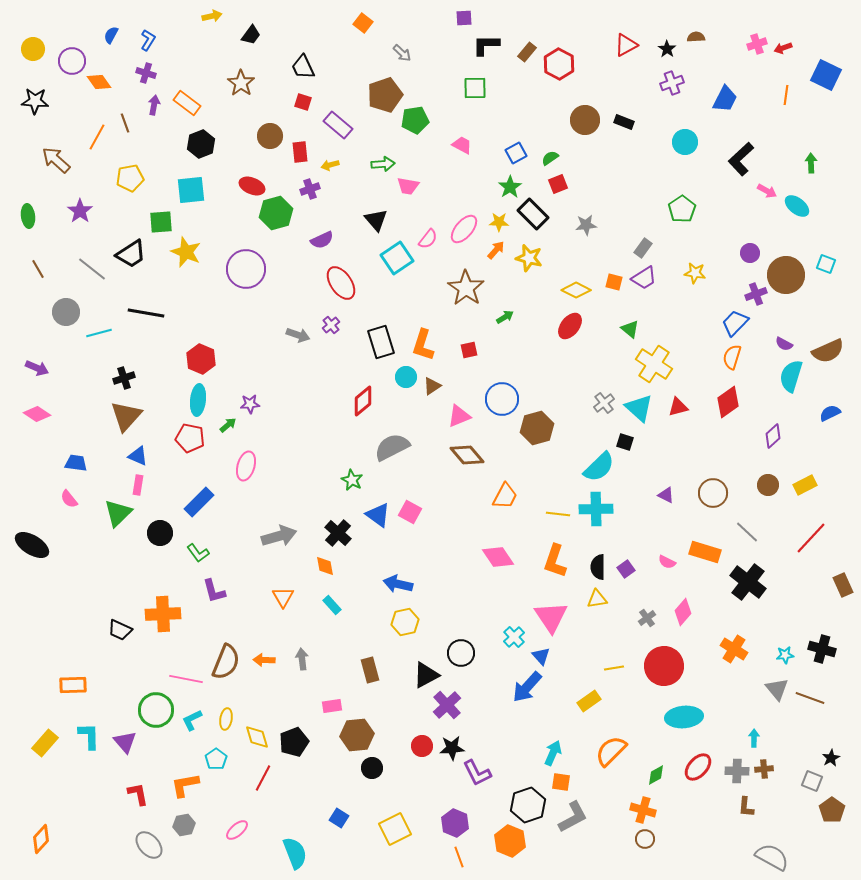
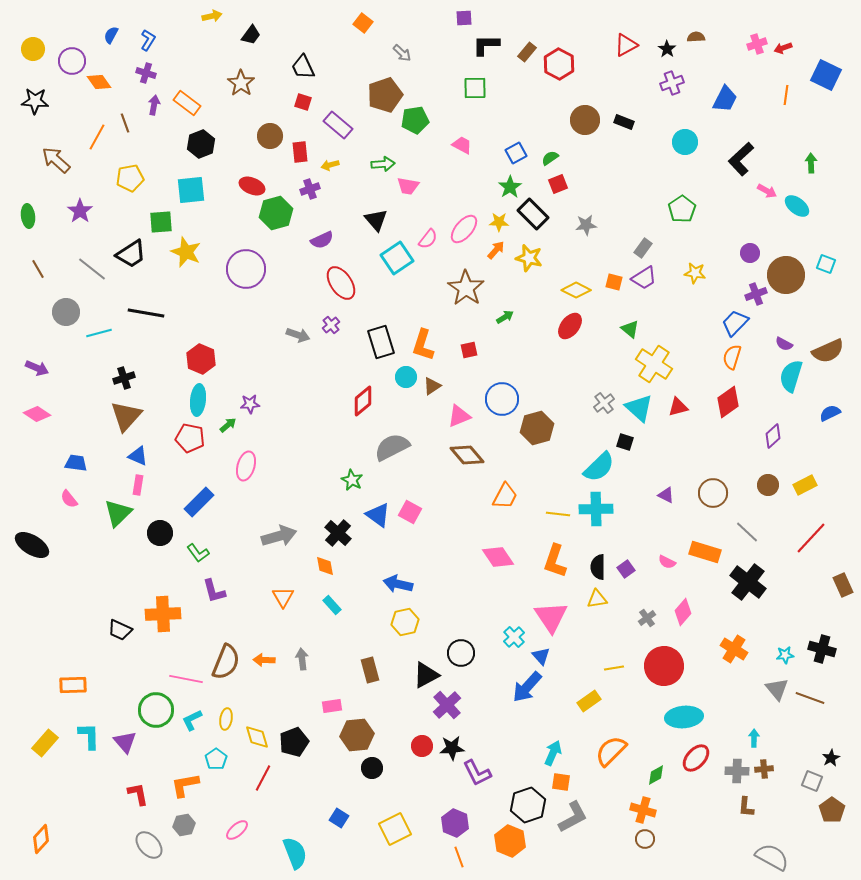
red ellipse at (698, 767): moved 2 px left, 9 px up
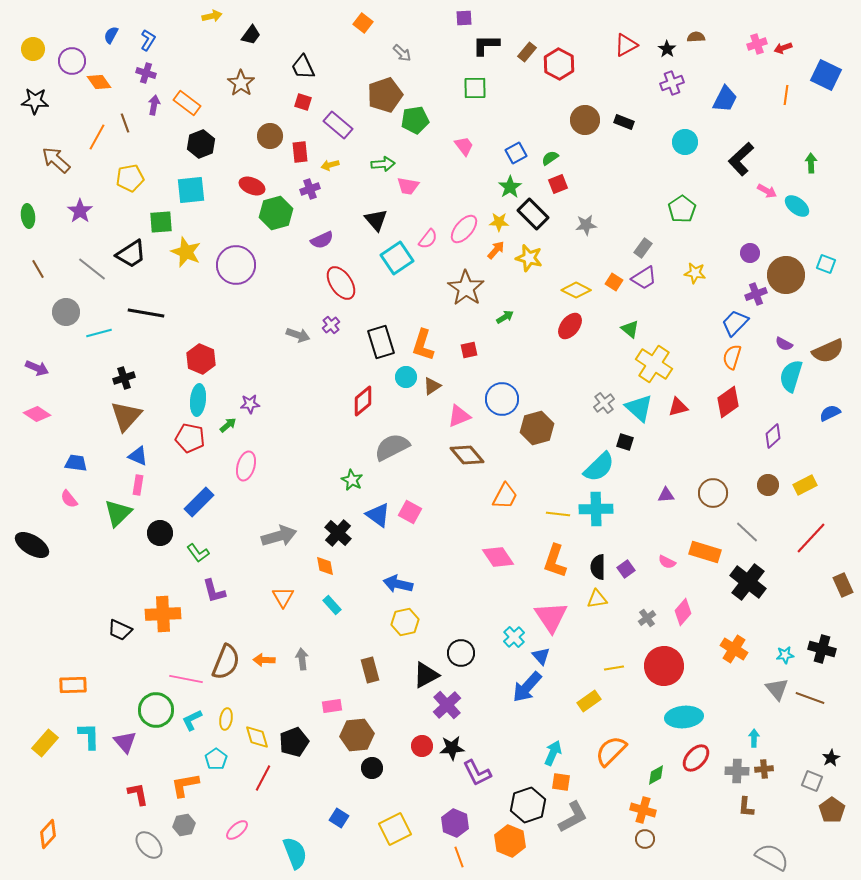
pink trapezoid at (462, 145): moved 2 px right, 1 px down; rotated 25 degrees clockwise
purple circle at (246, 269): moved 10 px left, 4 px up
orange square at (614, 282): rotated 18 degrees clockwise
purple triangle at (666, 495): rotated 30 degrees counterclockwise
orange diamond at (41, 839): moved 7 px right, 5 px up
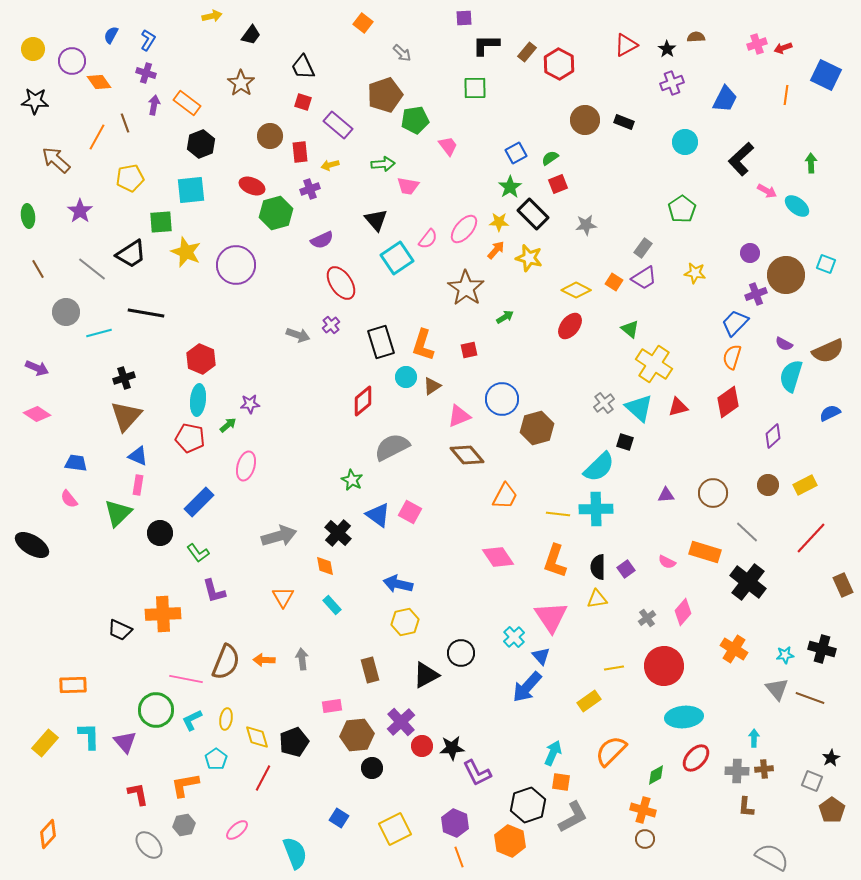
pink trapezoid at (464, 146): moved 16 px left
purple cross at (447, 705): moved 46 px left, 17 px down
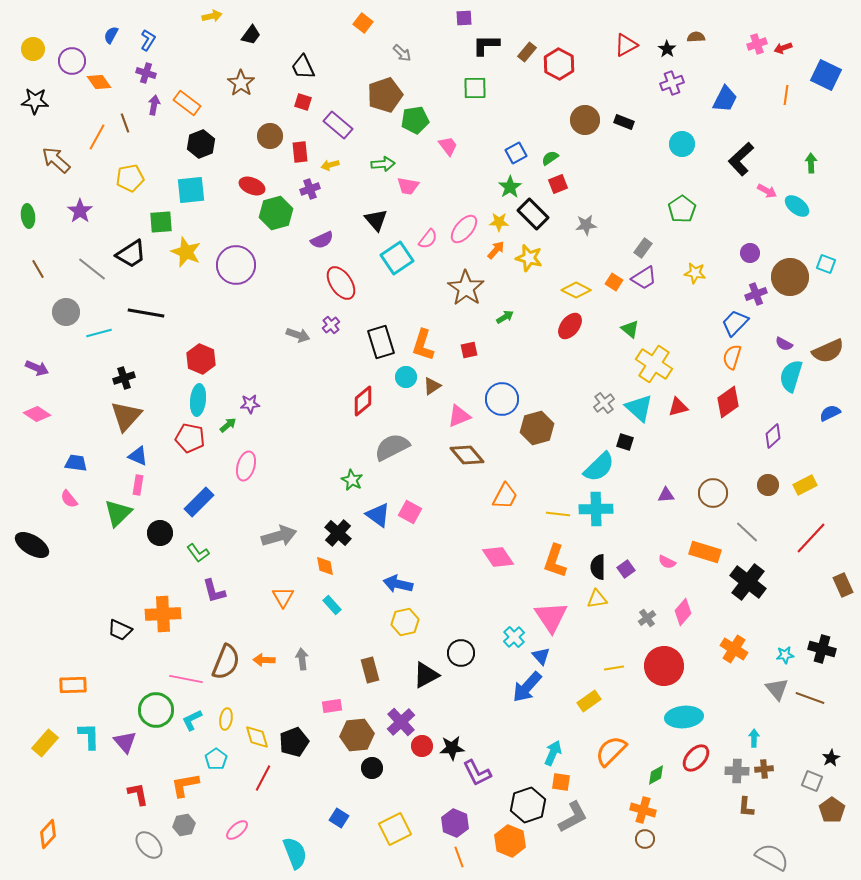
cyan circle at (685, 142): moved 3 px left, 2 px down
brown circle at (786, 275): moved 4 px right, 2 px down
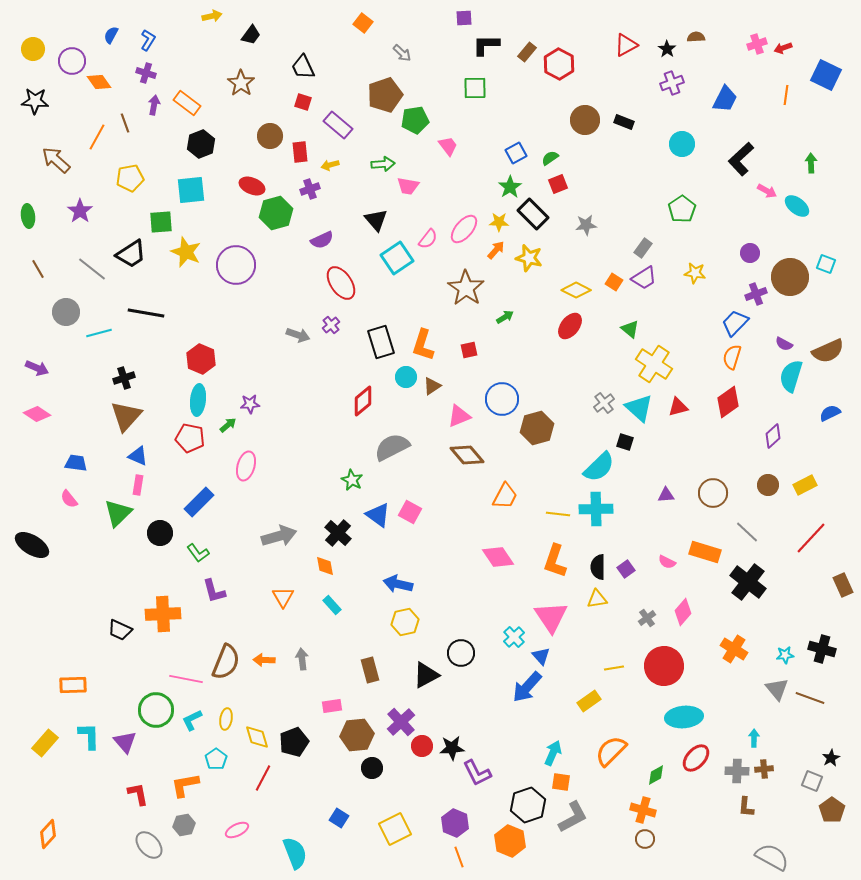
pink ellipse at (237, 830): rotated 15 degrees clockwise
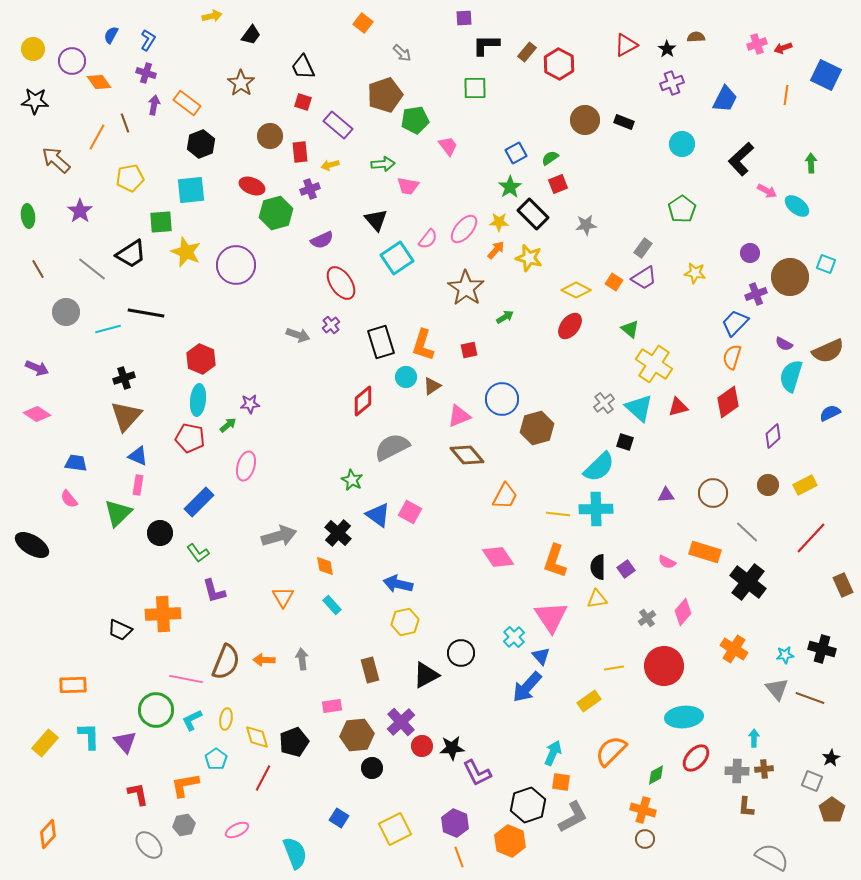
cyan line at (99, 333): moved 9 px right, 4 px up
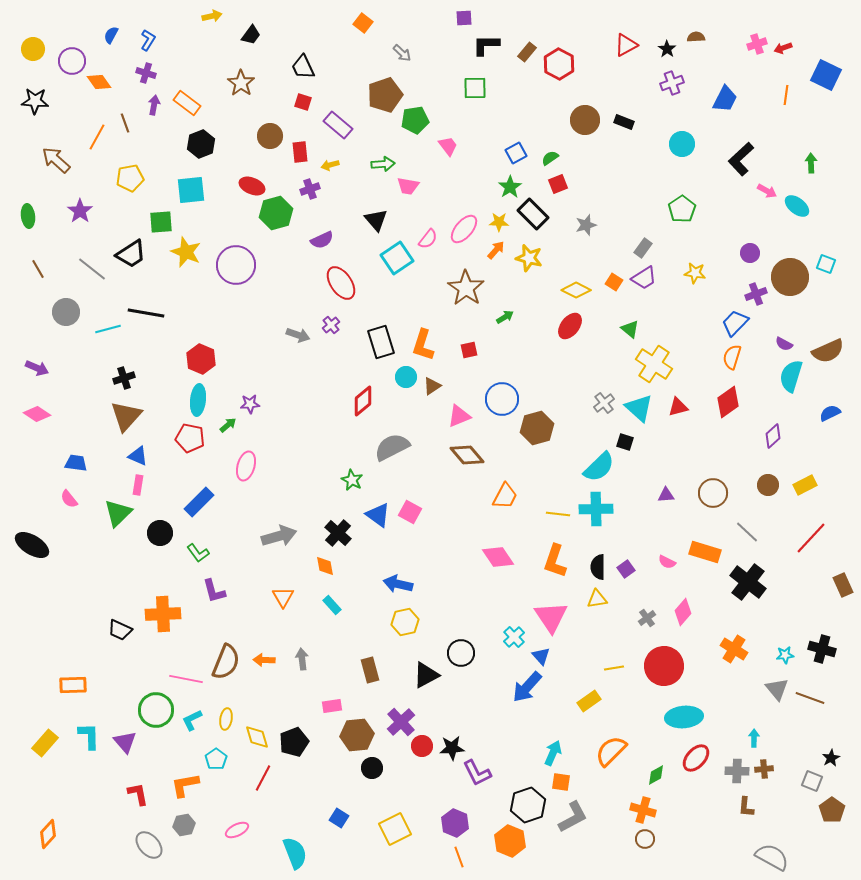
gray star at (586, 225): rotated 10 degrees counterclockwise
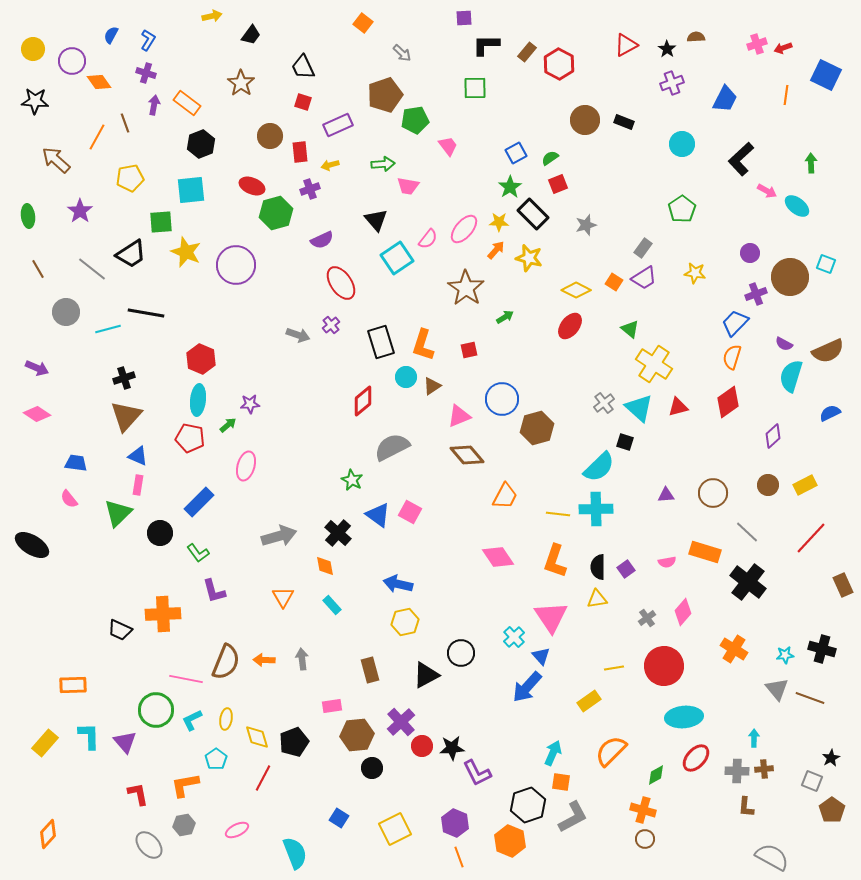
purple rectangle at (338, 125): rotated 64 degrees counterclockwise
pink semicircle at (667, 562): rotated 36 degrees counterclockwise
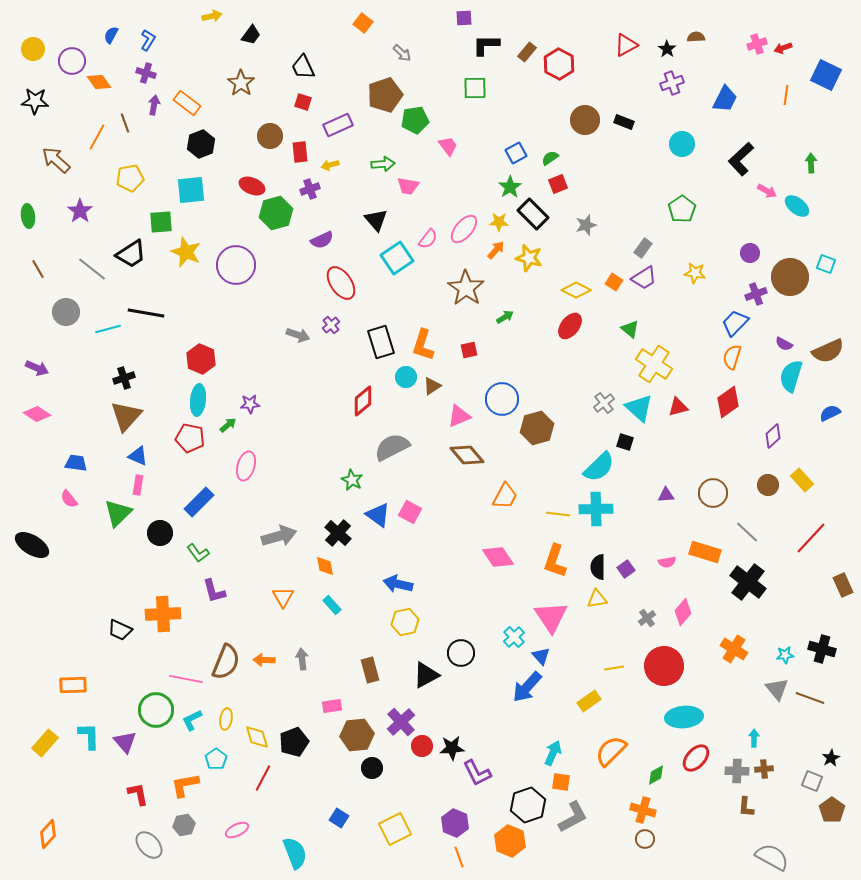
yellow rectangle at (805, 485): moved 3 px left, 5 px up; rotated 75 degrees clockwise
